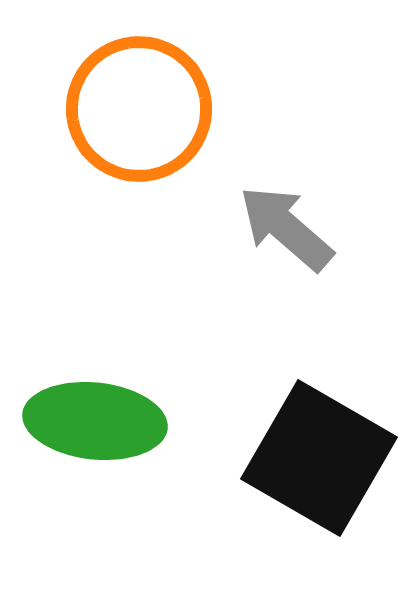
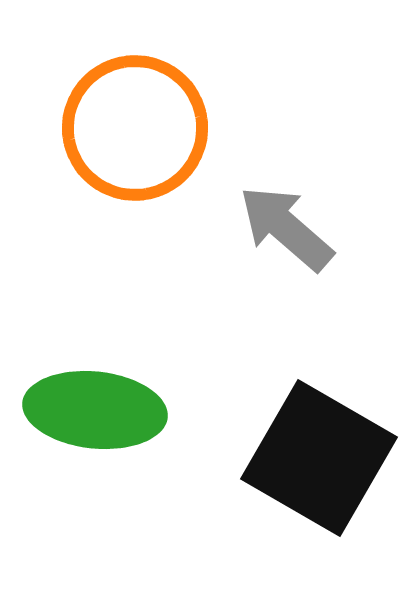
orange circle: moved 4 px left, 19 px down
green ellipse: moved 11 px up
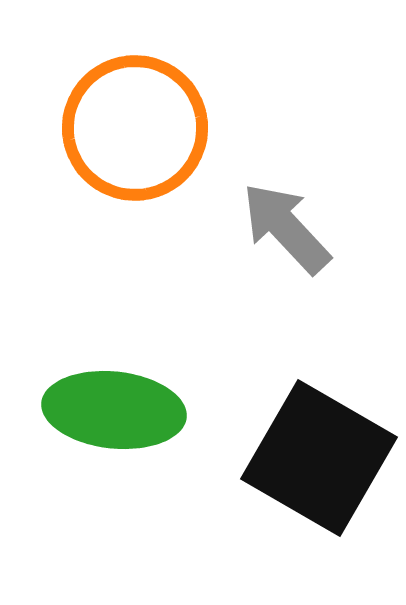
gray arrow: rotated 6 degrees clockwise
green ellipse: moved 19 px right
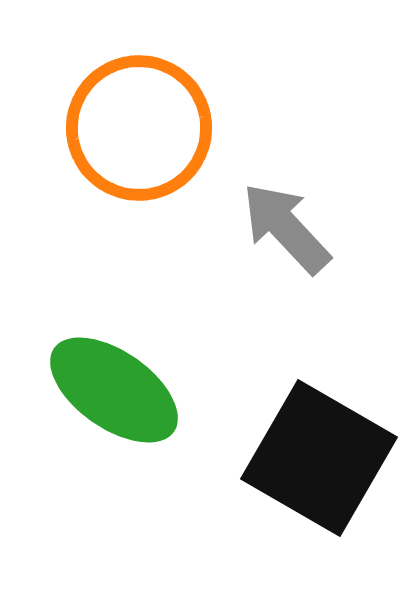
orange circle: moved 4 px right
green ellipse: moved 20 px up; rotated 29 degrees clockwise
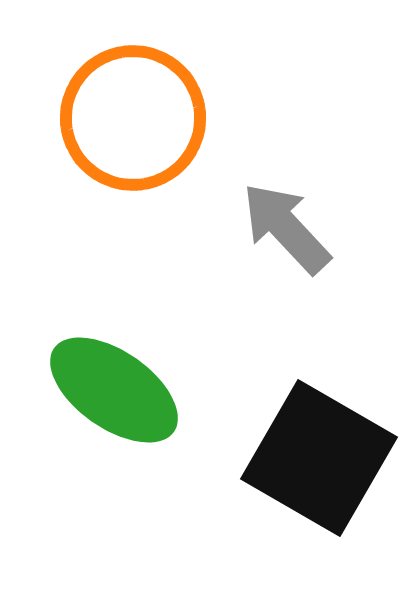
orange circle: moved 6 px left, 10 px up
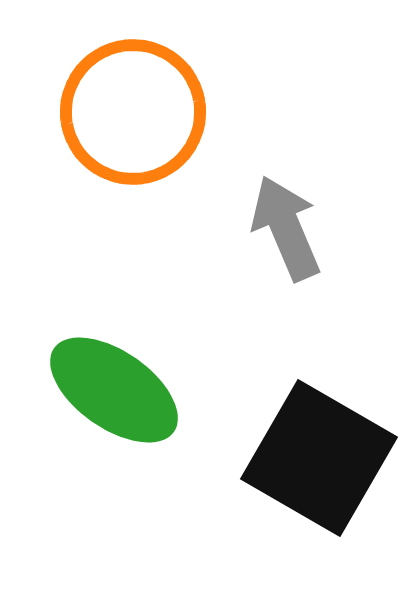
orange circle: moved 6 px up
gray arrow: rotated 20 degrees clockwise
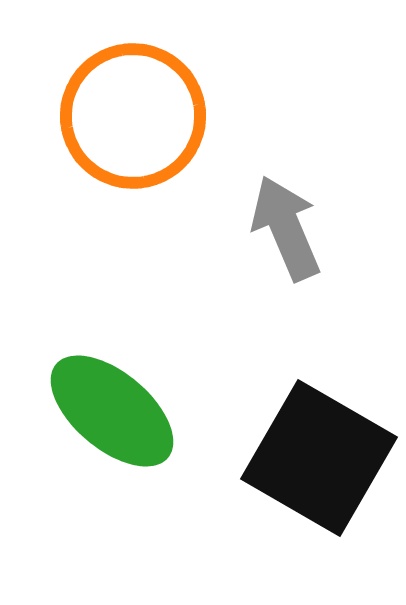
orange circle: moved 4 px down
green ellipse: moved 2 px left, 21 px down; rotated 5 degrees clockwise
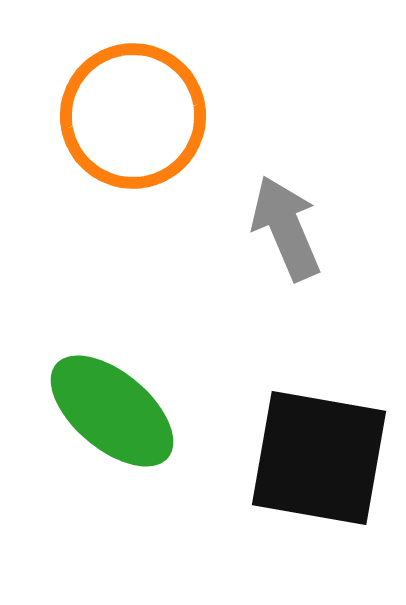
black square: rotated 20 degrees counterclockwise
